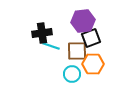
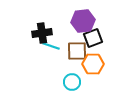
black square: moved 2 px right
cyan circle: moved 8 px down
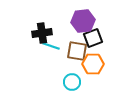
brown square: rotated 10 degrees clockwise
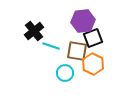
black cross: moved 8 px left, 2 px up; rotated 30 degrees counterclockwise
orange hexagon: rotated 25 degrees clockwise
cyan circle: moved 7 px left, 9 px up
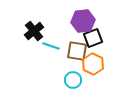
cyan circle: moved 8 px right, 7 px down
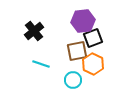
cyan line: moved 10 px left, 18 px down
brown square: rotated 20 degrees counterclockwise
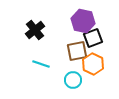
purple hexagon: rotated 20 degrees clockwise
black cross: moved 1 px right, 1 px up
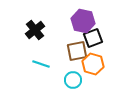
orange hexagon: rotated 10 degrees counterclockwise
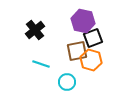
orange hexagon: moved 2 px left, 4 px up
cyan circle: moved 6 px left, 2 px down
